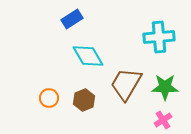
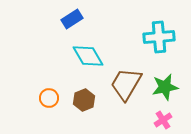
green star: rotated 12 degrees counterclockwise
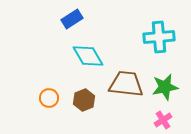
brown trapezoid: rotated 66 degrees clockwise
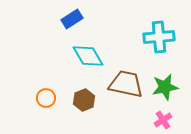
brown trapezoid: rotated 6 degrees clockwise
orange circle: moved 3 px left
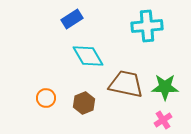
cyan cross: moved 12 px left, 11 px up
green star: rotated 12 degrees clockwise
brown hexagon: moved 3 px down
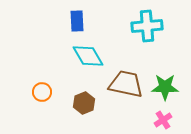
blue rectangle: moved 5 px right, 2 px down; rotated 60 degrees counterclockwise
orange circle: moved 4 px left, 6 px up
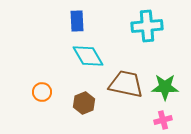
pink cross: rotated 18 degrees clockwise
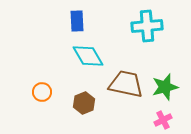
green star: rotated 16 degrees counterclockwise
pink cross: rotated 12 degrees counterclockwise
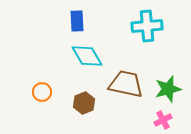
cyan diamond: moved 1 px left
green star: moved 3 px right, 2 px down
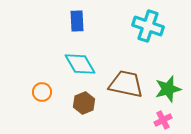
cyan cross: moved 1 px right; rotated 24 degrees clockwise
cyan diamond: moved 7 px left, 8 px down
